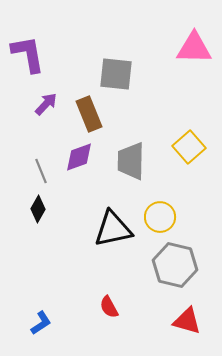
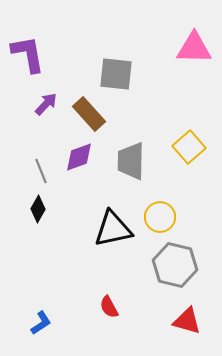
brown rectangle: rotated 20 degrees counterclockwise
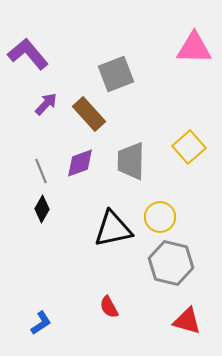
purple L-shape: rotated 30 degrees counterclockwise
gray square: rotated 27 degrees counterclockwise
purple diamond: moved 1 px right, 6 px down
black diamond: moved 4 px right
gray hexagon: moved 4 px left, 2 px up
